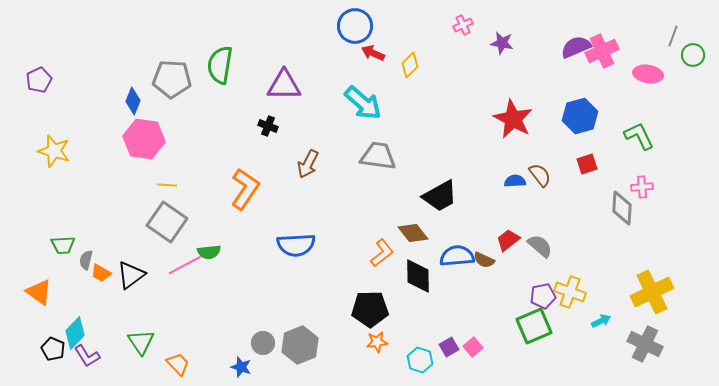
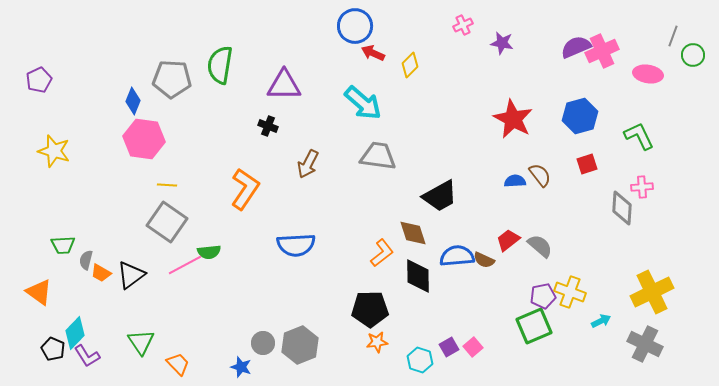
brown diamond at (413, 233): rotated 20 degrees clockwise
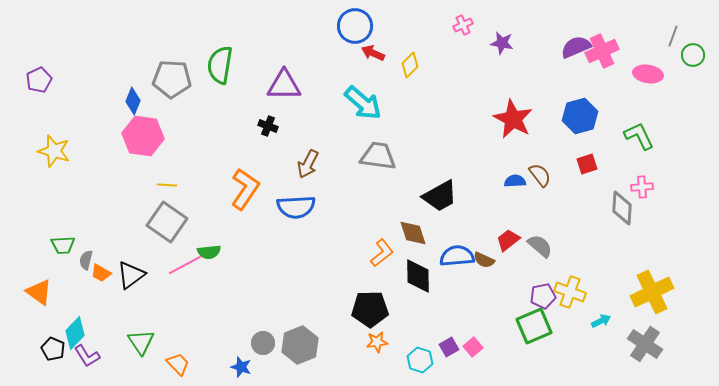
pink hexagon at (144, 139): moved 1 px left, 3 px up
blue semicircle at (296, 245): moved 38 px up
gray cross at (645, 344): rotated 8 degrees clockwise
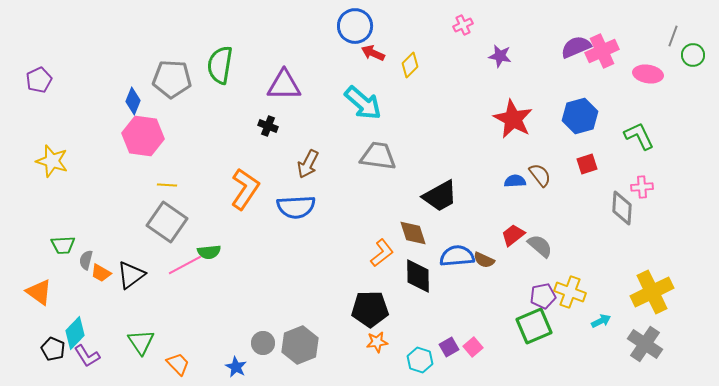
purple star at (502, 43): moved 2 px left, 13 px down
yellow star at (54, 151): moved 2 px left, 10 px down
red trapezoid at (508, 240): moved 5 px right, 5 px up
blue star at (241, 367): moved 5 px left; rotated 10 degrees clockwise
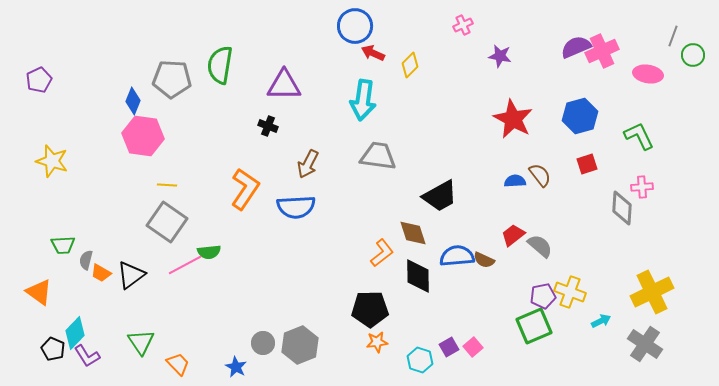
cyan arrow at (363, 103): moved 3 px up; rotated 57 degrees clockwise
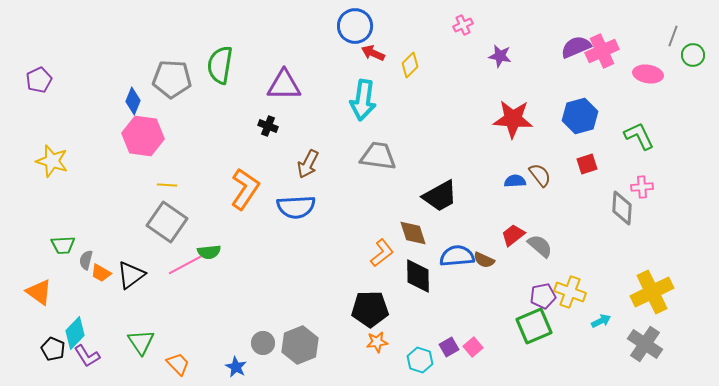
red star at (513, 119): rotated 24 degrees counterclockwise
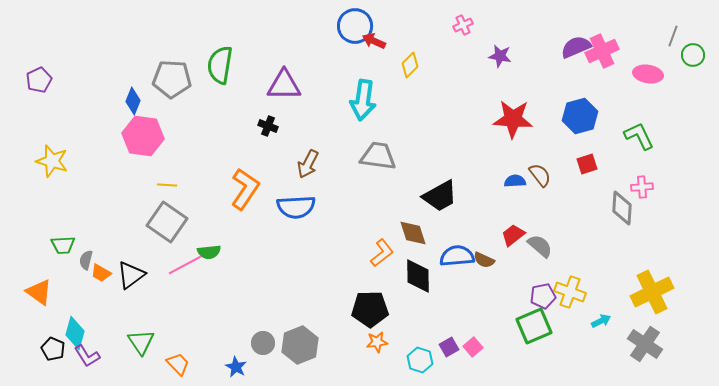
red arrow at (373, 53): moved 1 px right, 12 px up
cyan diamond at (75, 333): rotated 28 degrees counterclockwise
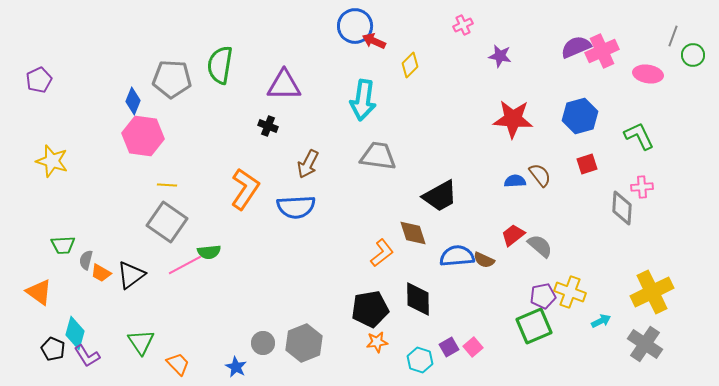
black diamond at (418, 276): moved 23 px down
black pentagon at (370, 309): rotated 9 degrees counterclockwise
gray hexagon at (300, 345): moved 4 px right, 2 px up
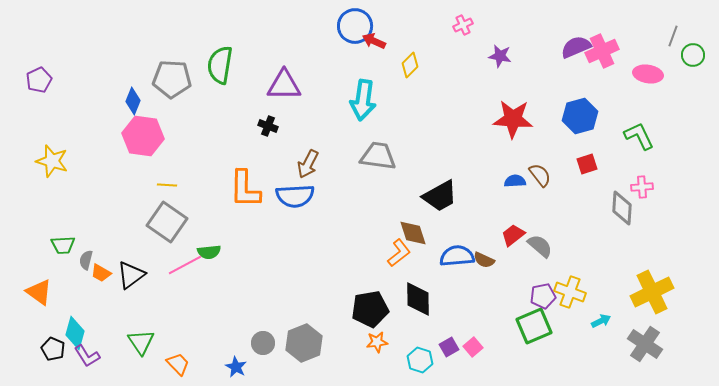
orange L-shape at (245, 189): rotated 147 degrees clockwise
blue semicircle at (296, 207): moved 1 px left, 11 px up
orange L-shape at (382, 253): moved 17 px right
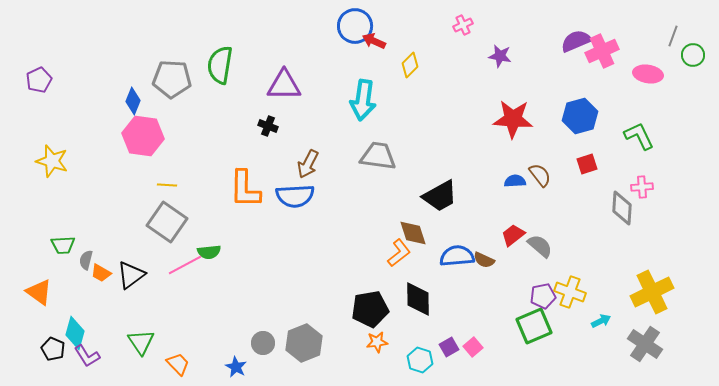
purple semicircle at (576, 47): moved 6 px up
